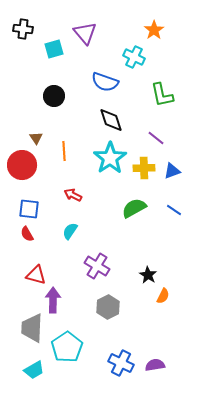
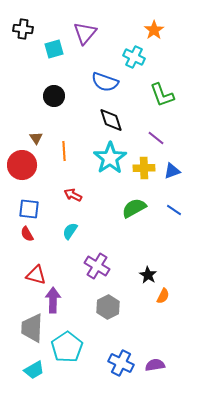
purple triangle: rotated 20 degrees clockwise
green L-shape: rotated 8 degrees counterclockwise
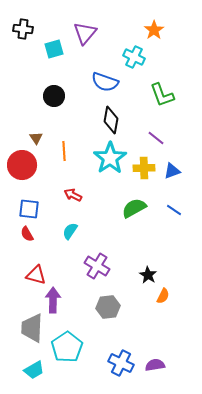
black diamond: rotated 28 degrees clockwise
gray hexagon: rotated 20 degrees clockwise
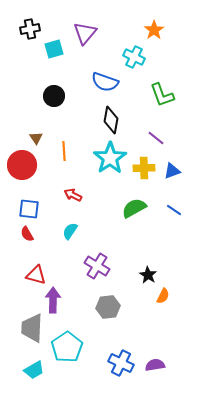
black cross: moved 7 px right; rotated 18 degrees counterclockwise
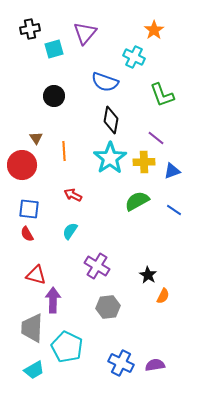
yellow cross: moved 6 px up
green semicircle: moved 3 px right, 7 px up
cyan pentagon: rotated 12 degrees counterclockwise
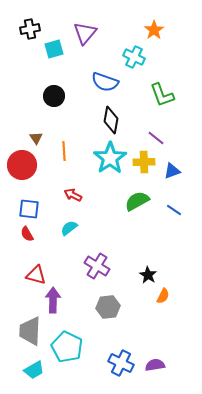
cyan semicircle: moved 1 px left, 3 px up; rotated 18 degrees clockwise
gray trapezoid: moved 2 px left, 3 px down
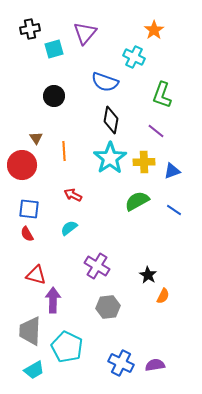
green L-shape: rotated 40 degrees clockwise
purple line: moved 7 px up
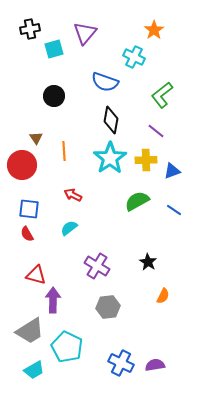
green L-shape: rotated 32 degrees clockwise
yellow cross: moved 2 px right, 2 px up
black star: moved 13 px up
gray trapezoid: rotated 124 degrees counterclockwise
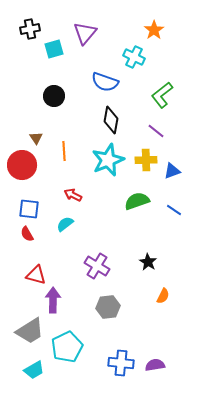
cyan star: moved 2 px left, 2 px down; rotated 12 degrees clockwise
green semicircle: rotated 10 degrees clockwise
cyan semicircle: moved 4 px left, 4 px up
cyan pentagon: rotated 20 degrees clockwise
blue cross: rotated 20 degrees counterclockwise
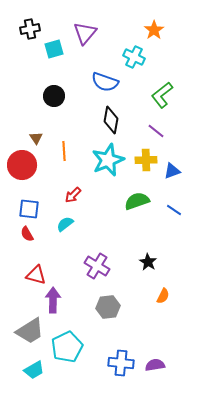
red arrow: rotated 72 degrees counterclockwise
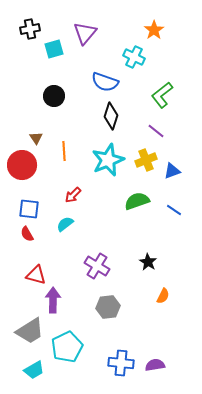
black diamond: moved 4 px up; rotated 8 degrees clockwise
yellow cross: rotated 20 degrees counterclockwise
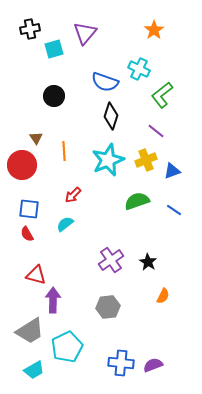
cyan cross: moved 5 px right, 12 px down
purple cross: moved 14 px right, 6 px up; rotated 25 degrees clockwise
purple semicircle: moved 2 px left; rotated 12 degrees counterclockwise
